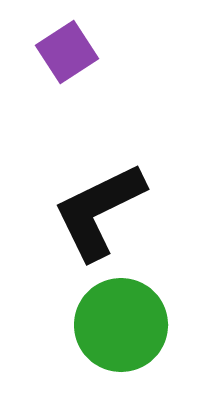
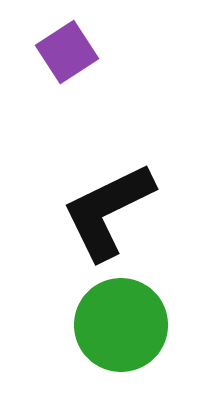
black L-shape: moved 9 px right
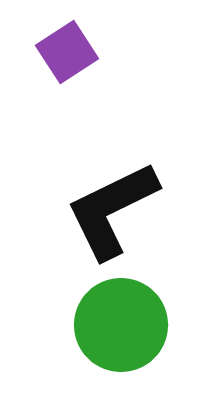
black L-shape: moved 4 px right, 1 px up
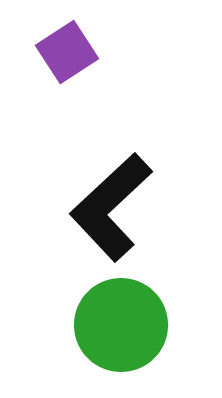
black L-shape: moved 1 px left, 3 px up; rotated 17 degrees counterclockwise
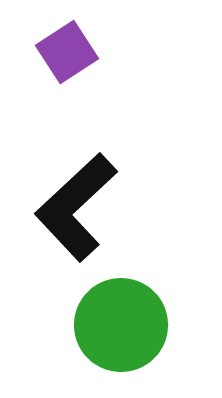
black L-shape: moved 35 px left
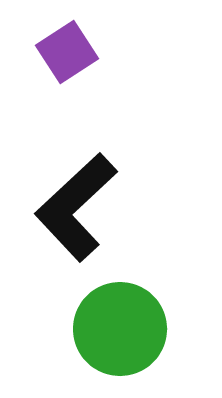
green circle: moved 1 px left, 4 px down
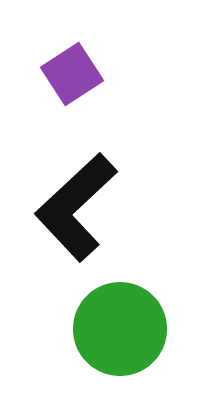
purple square: moved 5 px right, 22 px down
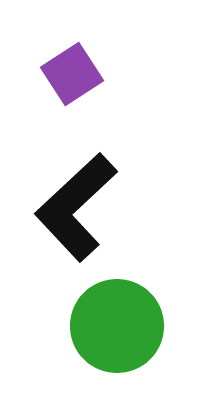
green circle: moved 3 px left, 3 px up
